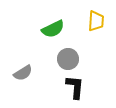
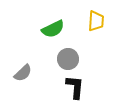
gray semicircle: rotated 12 degrees counterclockwise
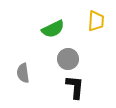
gray semicircle: rotated 126 degrees clockwise
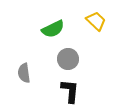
yellow trapezoid: rotated 50 degrees counterclockwise
gray semicircle: moved 1 px right
black L-shape: moved 5 px left, 4 px down
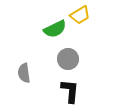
yellow trapezoid: moved 16 px left, 6 px up; rotated 105 degrees clockwise
green semicircle: moved 2 px right
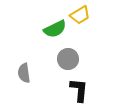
black L-shape: moved 9 px right, 1 px up
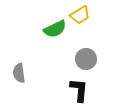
gray circle: moved 18 px right
gray semicircle: moved 5 px left
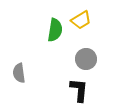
yellow trapezoid: moved 1 px right, 5 px down
green semicircle: moved 1 px down; rotated 55 degrees counterclockwise
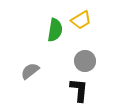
gray circle: moved 1 px left, 2 px down
gray semicircle: moved 11 px right, 2 px up; rotated 60 degrees clockwise
